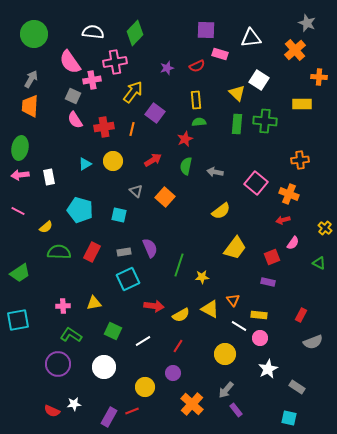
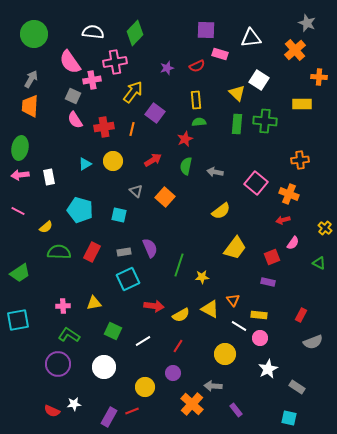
green L-shape at (71, 335): moved 2 px left
gray arrow at (226, 390): moved 13 px left, 4 px up; rotated 54 degrees clockwise
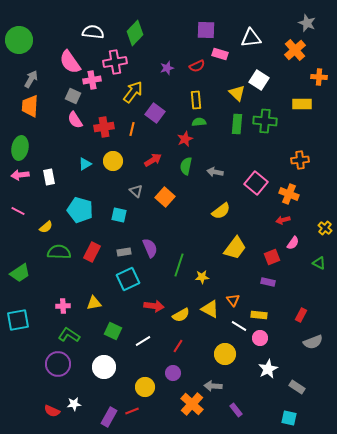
green circle at (34, 34): moved 15 px left, 6 px down
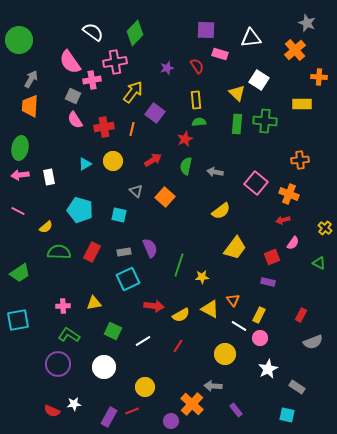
white semicircle at (93, 32): rotated 30 degrees clockwise
red semicircle at (197, 66): rotated 98 degrees counterclockwise
yellow rectangle at (259, 315): rotated 70 degrees counterclockwise
purple circle at (173, 373): moved 2 px left, 48 px down
cyan square at (289, 418): moved 2 px left, 3 px up
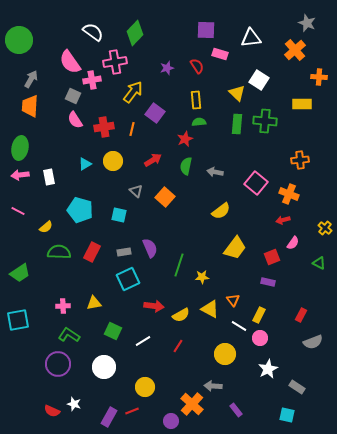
white star at (74, 404): rotated 24 degrees clockwise
